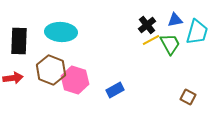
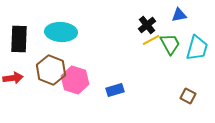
blue triangle: moved 4 px right, 5 px up
cyan trapezoid: moved 16 px down
black rectangle: moved 2 px up
blue rectangle: rotated 12 degrees clockwise
brown square: moved 1 px up
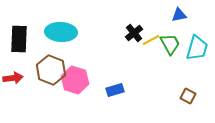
black cross: moved 13 px left, 8 px down
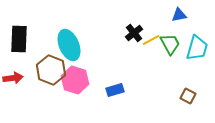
cyan ellipse: moved 8 px right, 13 px down; rotated 64 degrees clockwise
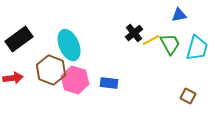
black rectangle: rotated 52 degrees clockwise
blue rectangle: moved 6 px left, 7 px up; rotated 24 degrees clockwise
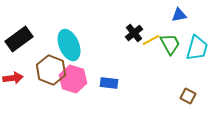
pink hexagon: moved 2 px left, 1 px up
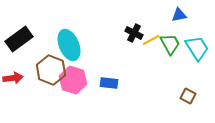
black cross: rotated 24 degrees counterclockwise
cyan trapezoid: rotated 48 degrees counterclockwise
pink hexagon: moved 1 px down
